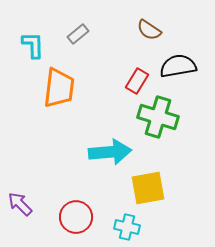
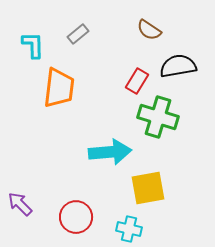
cyan cross: moved 2 px right, 2 px down
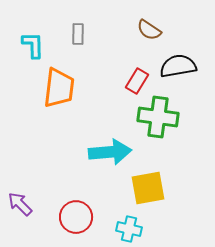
gray rectangle: rotated 50 degrees counterclockwise
green cross: rotated 9 degrees counterclockwise
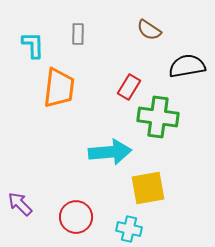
black semicircle: moved 9 px right
red rectangle: moved 8 px left, 6 px down
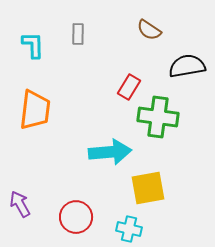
orange trapezoid: moved 24 px left, 22 px down
purple arrow: rotated 16 degrees clockwise
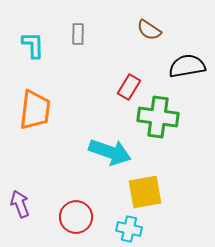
cyan arrow: rotated 24 degrees clockwise
yellow square: moved 3 px left, 4 px down
purple arrow: rotated 8 degrees clockwise
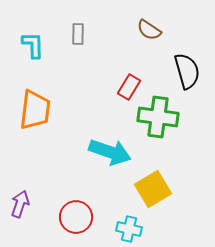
black semicircle: moved 5 px down; rotated 84 degrees clockwise
yellow square: moved 8 px right, 3 px up; rotated 21 degrees counterclockwise
purple arrow: rotated 40 degrees clockwise
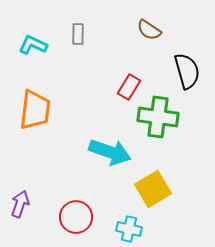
cyan L-shape: rotated 64 degrees counterclockwise
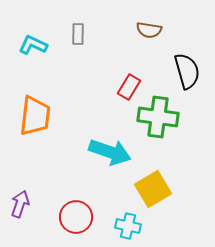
brown semicircle: rotated 25 degrees counterclockwise
orange trapezoid: moved 6 px down
cyan cross: moved 1 px left, 3 px up
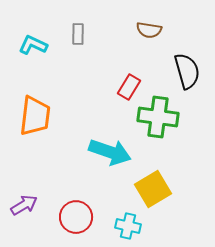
purple arrow: moved 4 px right, 1 px down; rotated 40 degrees clockwise
